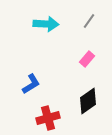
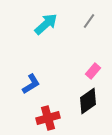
cyan arrow: rotated 45 degrees counterclockwise
pink rectangle: moved 6 px right, 12 px down
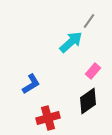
cyan arrow: moved 25 px right, 18 px down
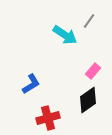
cyan arrow: moved 6 px left, 7 px up; rotated 75 degrees clockwise
black diamond: moved 1 px up
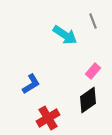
gray line: moved 4 px right; rotated 56 degrees counterclockwise
red cross: rotated 15 degrees counterclockwise
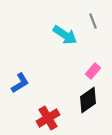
blue L-shape: moved 11 px left, 1 px up
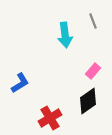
cyan arrow: rotated 50 degrees clockwise
black diamond: moved 1 px down
red cross: moved 2 px right
